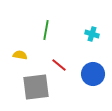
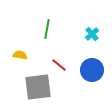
green line: moved 1 px right, 1 px up
cyan cross: rotated 32 degrees clockwise
blue circle: moved 1 px left, 4 px up
gray square: moved 2 px right
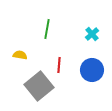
red line: rotated 56 degrees clockwise
gray square: moved 1 px right, 1 px up; rotated 32 degrees counterclockwise
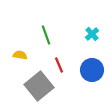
green line: moved 1 px left, 6 px down; rotated 30 degrees counterclockwise
red line: rotated 28 degrees counterclockwise
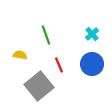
blue circle: moved 6 px up
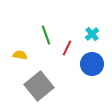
red line: moved 8 px right, 17 px up; rotated 49 degrees clockwise
